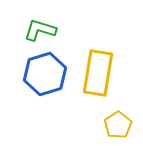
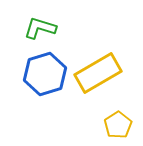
green L-shape: moved 2 px up
yellow rectangle: rotated 51 degrees clockwise
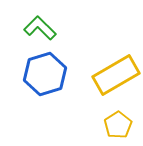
green L-shape: rotated 28 degrees clockwise
yellow rectangle: moved 18 px right, 2 px down
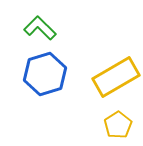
yellow rectangle: moved 2 px down
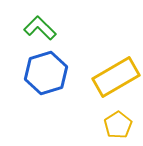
blue hexagon: moved 1 px right, 1 px up
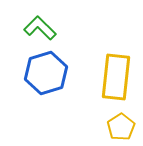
yellow rectangle: rotated 54 degrees counterclockwise
yellow pentagon: moved 3 px right, 2 px down
